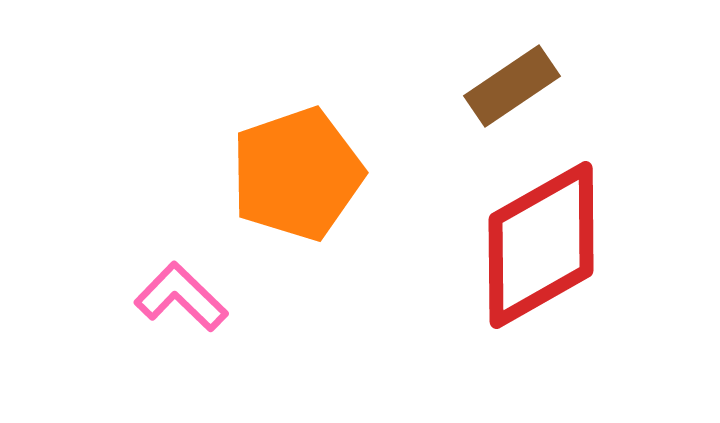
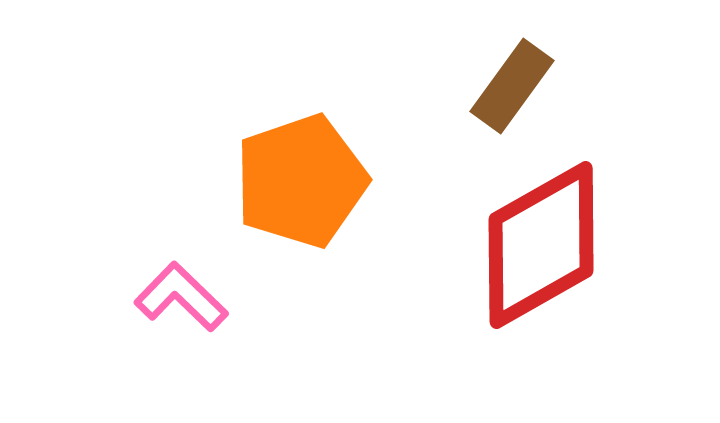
brown rectangle: rotated 20 degrees counterclockwise
orange pentagon: moved 4 px right, 7 px down
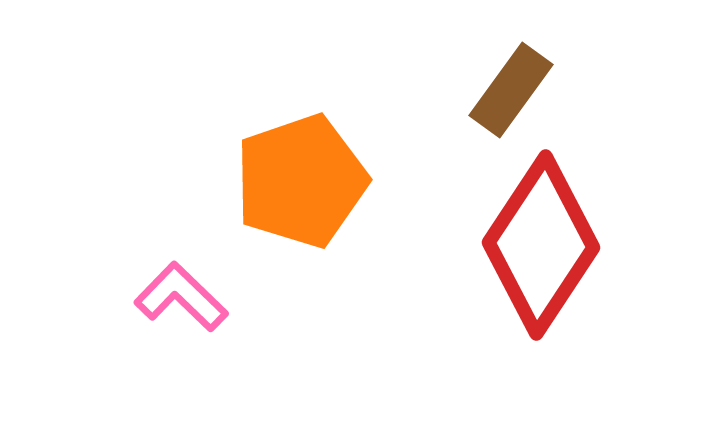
brown rectangle: moved 1 px left, 4 px down
red diamond: rotated 27 degrees counterclockwise
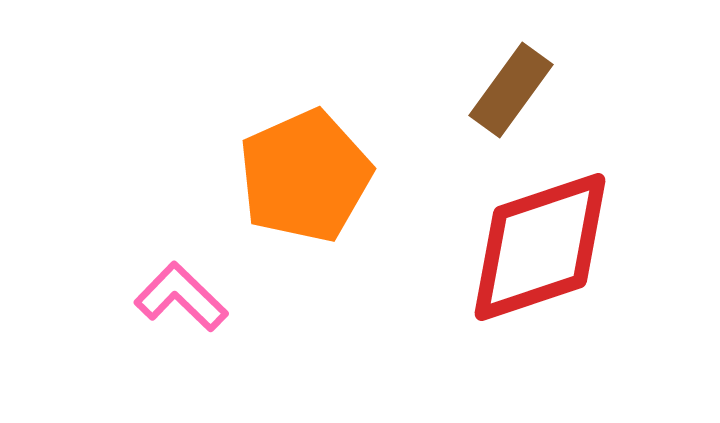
orange pentagon: moved 4 px right, 5 px up; rotated 5 degrees counterclockwise
red diamond: moved 1 px left, 2 px down; rotated 38 degrees clockwise
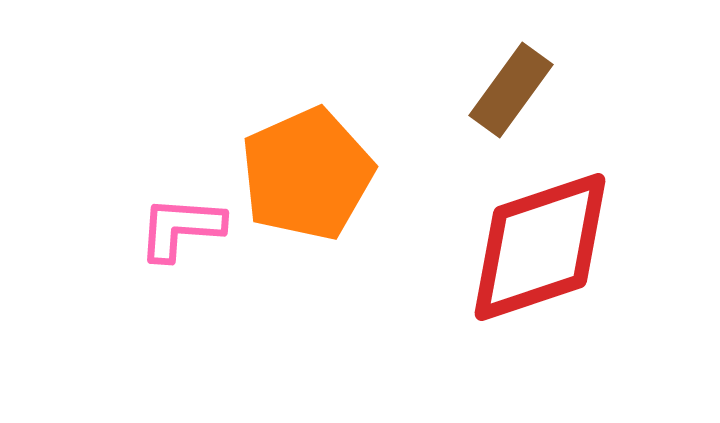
orange pentagon: moved 2 px right, 2 px up
pink L-shape: moved 69 px up; rotated 40 degrees counterclockwise
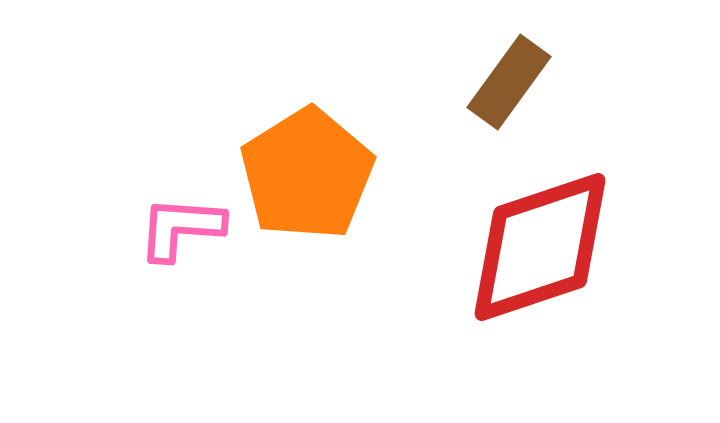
brown rectangle: moved 2 px left, 8 px up
orange pentagon: rotated 8 degrees counterclockwise
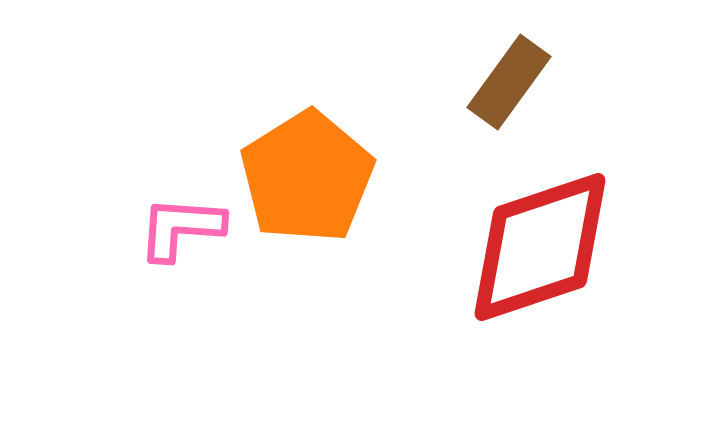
orange pentagon: moved 3 px down
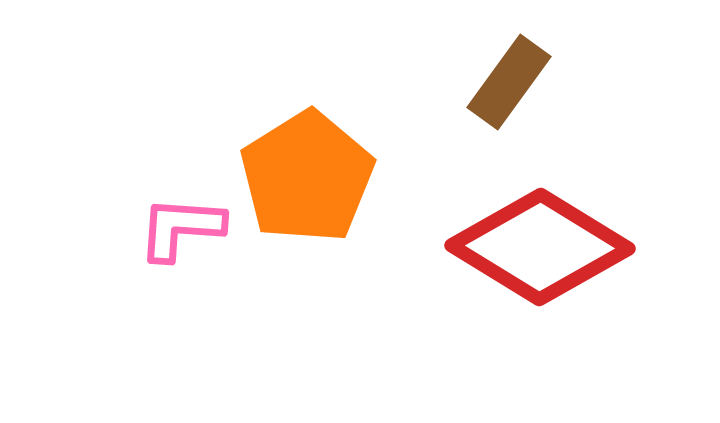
red diamond: rotated 50 degrees clockwise
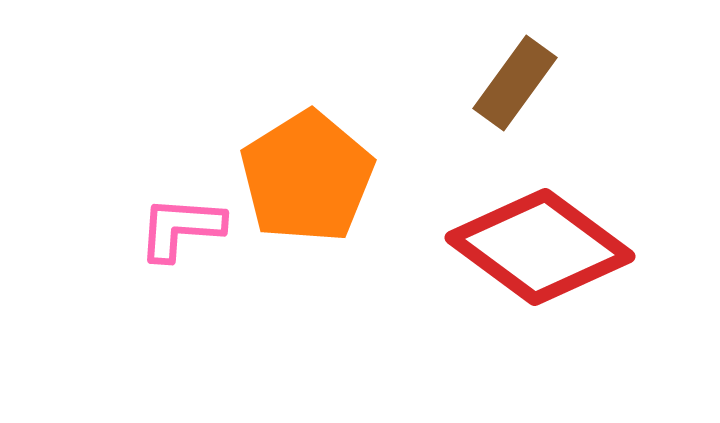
brown rectangle: moved 6 px right, 1 px down
red diamond: rotated 5 degrees clockwise
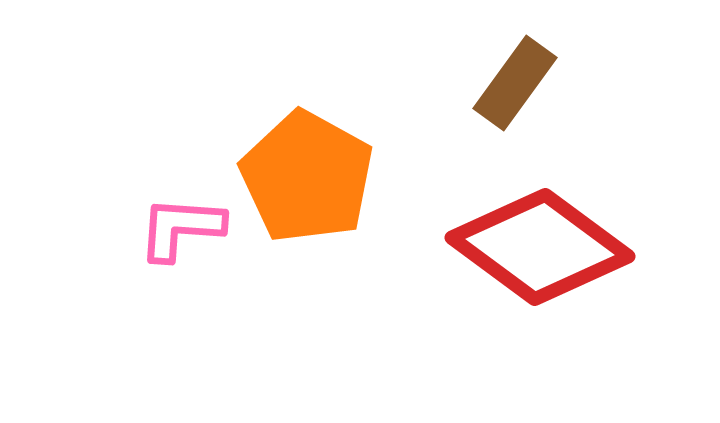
orange pentagon: rotated 11 degrees counterclockwise
